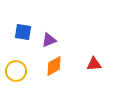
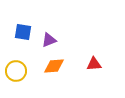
orange diamond: rotated 25 degrees clockwise
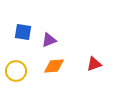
red triangle: rotated 14 degrees counterclockwise
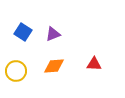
blue square: rotated 24 degrees clockwise
purple triangle: moved 4 px right, 6 px up
red triangle: rotated 21 degrees clockwise
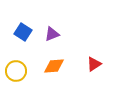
purple triangle: moved 1 px left
red triangle: rotated 35 degrees counterclockwise
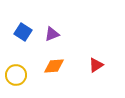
red triangle: moved 2 px right, 1 px down
yellow circle: moved 4 px down
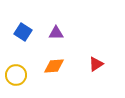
purple triangle: moved 4 px right, 1 px up; rotated 21 degrees clockwise
red triangle: moved 1 px up
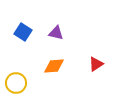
purple triangle: rotated 14 degrees clockwise
yellow circle: moved 8 px down
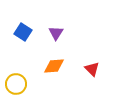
purple triangle: rotated 49 degrees clockwise
red triangle: moved 4 px left, 5 px down; rotated 42 degrees counterclockwise
yellow circle: moved 1 px down
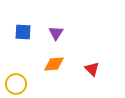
blue square: rotated 30 degrees counterclockwise
orange diamond: moved 2 px up
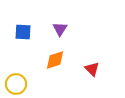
purple triangle: moved 4 px right, 4 px up
orange diamond: moved 1 px right, 4 px up; rotated 15 degrees counterclockwise
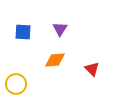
orange diamond: rotated 15 degrees clockwise
